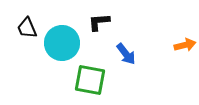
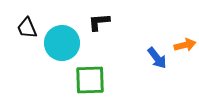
blue arrow: moved 31 px right, 4 px down
green square: rotated 12 degrees counterclockwise
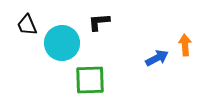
black trapezoid: moved 3 px up
orange arrow: rotated 80 degrees counterclockwise
blue arrow: rotated 80 degrees counterclockwise
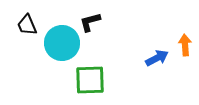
black L-shape: moved 9 px left; rotated 10 degrees counterclockwise
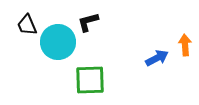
black L-shape: moved 2 px left
cyan circle: moved 4 px left, 1 px up
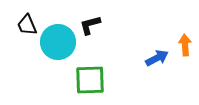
black L-shape: moved 2 px right, 3 px down
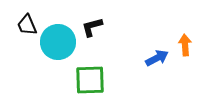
black L-shape: moved 2 px right, 2 px down
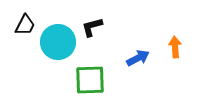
black trapezoid: moved 2 px left; rotated 130 degrees counterclockwise
orange arrow: moved 10 px left, 2 px down
blue arrow: moved 19 px left
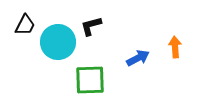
black L-shape: moved 1 px left, 1 px up
